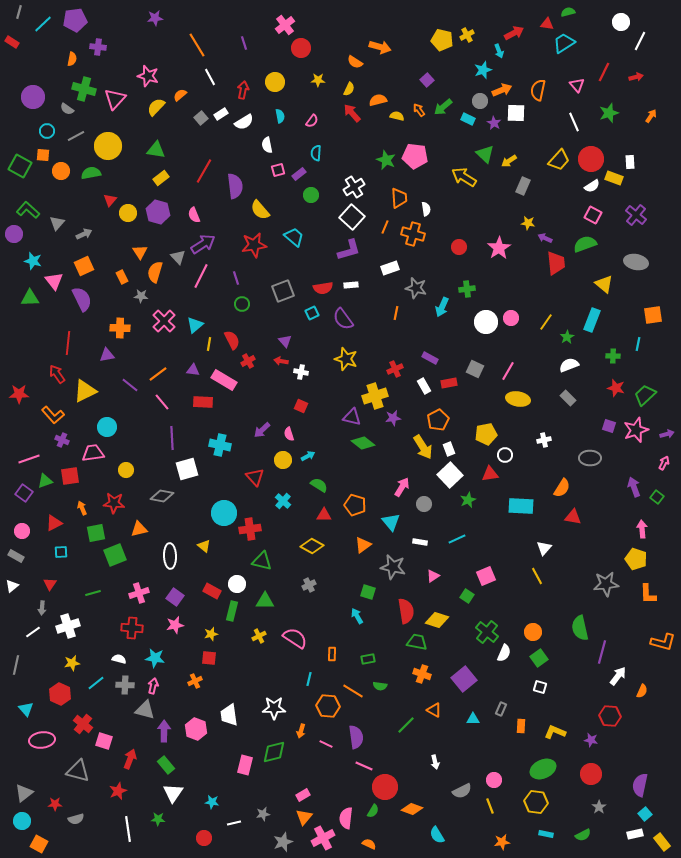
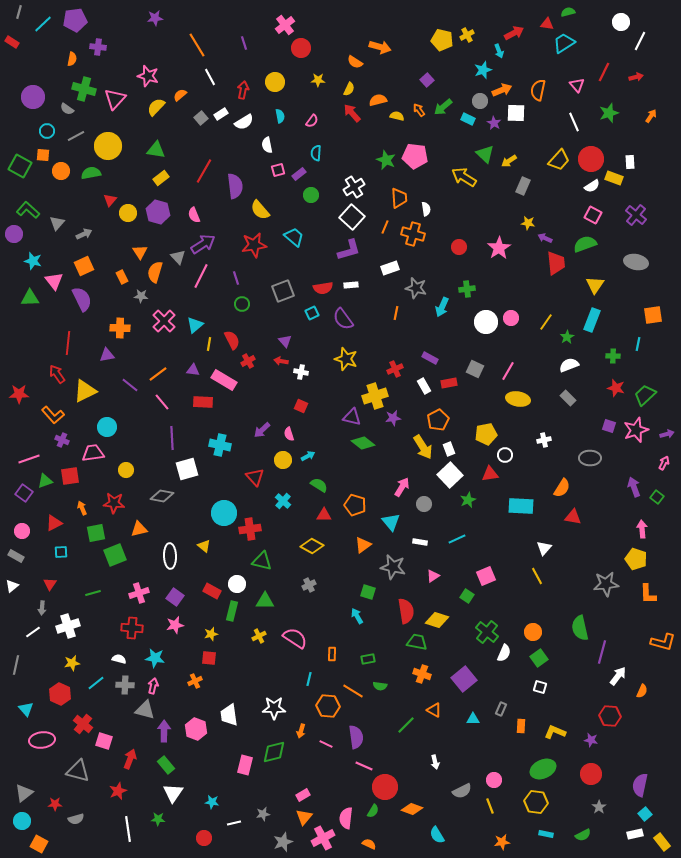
yellow triangle at (604, 284): moved 9 px left, 1 px down; rotated 24 degrees clockwise
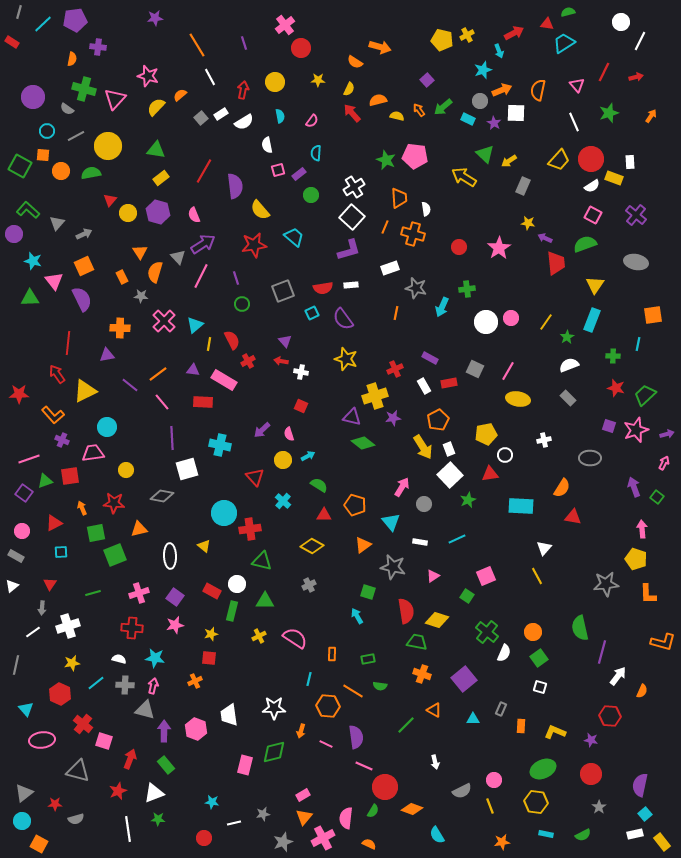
white triangle at (173, 793): moved 19 px left; rotated 35 degrees clockwise
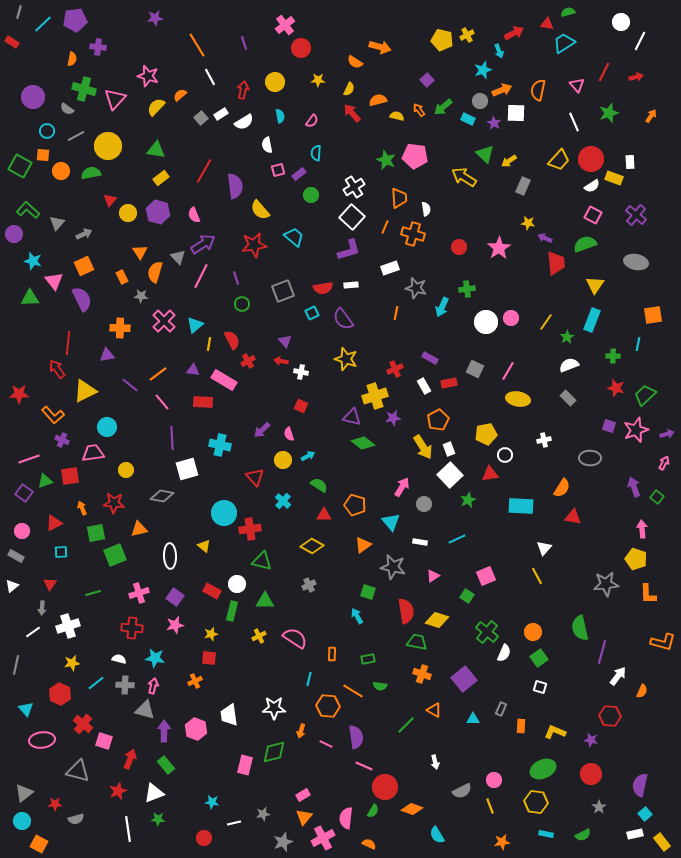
red arrow at (57, 374): moved 5 px up
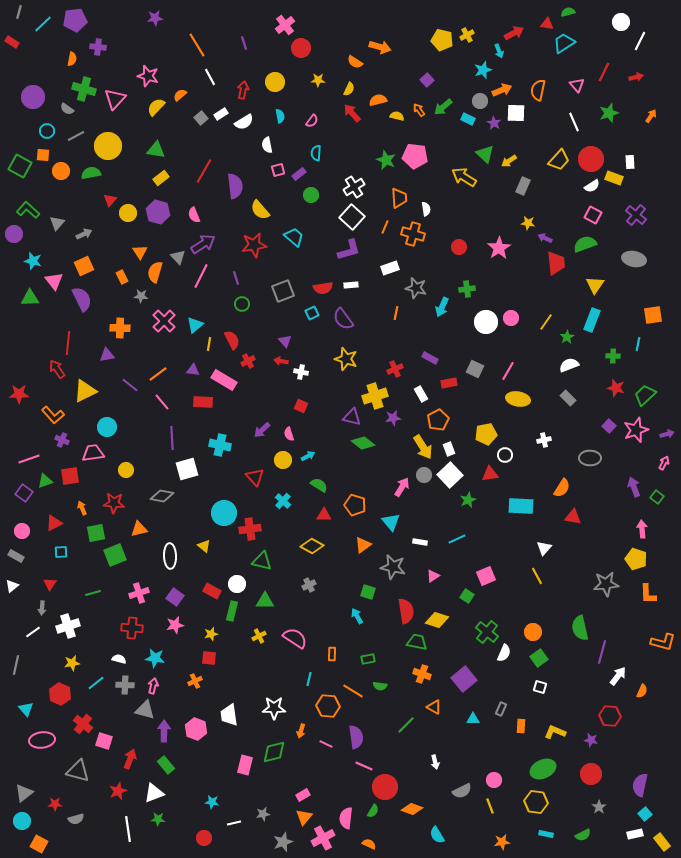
gray ellipse at (636, 262): moved 2 px left, 3 px up
white rectangle at (424, 386): moved 3 px left, 8 px down
purple square at (609, 426): rotated 24 degrees clockwise
gray circle at (424, 504): moved 29 px up
orange triangle at (434, 710): moved 3 px up
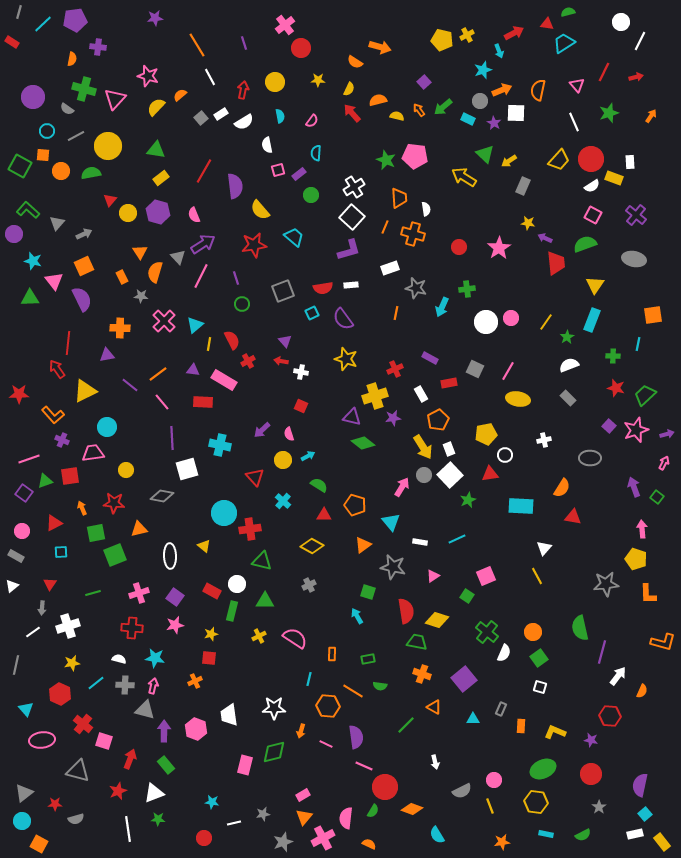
purple square at (427, 80): moved 3 px left, 2 px down
